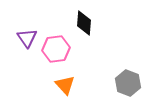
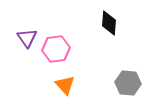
black diamond: moved 25 px right
gray hexagon: rotated 15 degrees counterclockwise
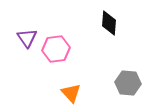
orange triangle: moved 6 px right, 8 px down
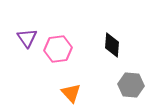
black diamond: moved 3 px right, 22 px down
pink hexagon: moved 2 px right
gray hexagon: moved 3 px right, 2 px down
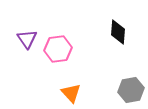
purple triangle: moved 1 px down
black diamond: moved 6 px right, 13 px up
gray hexagon: moved 5 px down; rotated 15 degrees counterclockwise
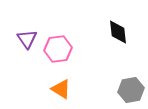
black diamond: rotated 10 degrees counterclockwise
orange triangle: moved 10 px left, 4 px up; rotated 15 degrees counterclockwise
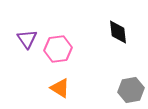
orange triangle: moved 1 px left, 1 px up
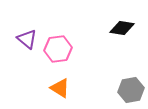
black diamond: moved 4 px right, 4 px up; rotated 75 degrees counterclockwise
purple triangle: rotated 15 degrees counterclockwise
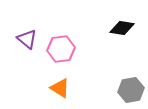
pink hexagon: moved 3 px right
